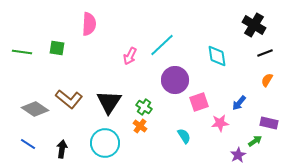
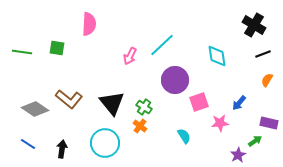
black line: moved 2 px left, 1 px down
black triangle: moved 3 px right, 1 px down; rotated 12 degrees counterclockwise
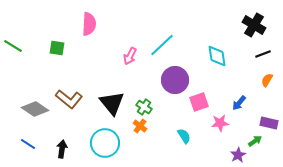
green line: moved 9 px left, 6 px up; rotated 24 degrees clockwise
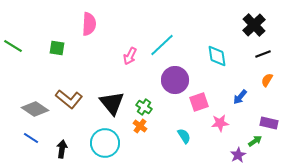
black cross: rotated 15 degrees clockwise
blue arrow: moved 1 px right, 6 px up
blue line: moved 3 px right, 6 px up
